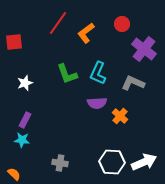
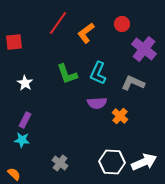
white star: rotated 21 degrees counterclockwise
gray cross: rotated 28 degrees clockwise
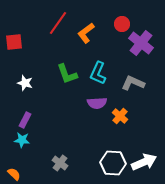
purple cross: moved 3 px left, 6 px up
white star: rotated 14 degrees counterclockwise
white hexagon: moved 1 px right, 1 px down
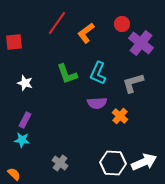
red line: moved 1 px left
gray L-shape: rotated 40 degrees counterclockwise
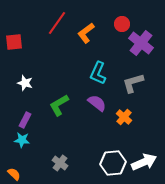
green L-shape: moved 8 px left, 31 px down; rotated 80 degrees clockwise
purple semicircle: rotated 138 degrees counterclockwise
orange cross: moved 4 px right, 1 px down
white hexagon: rotated 10 degrees counterclockwise
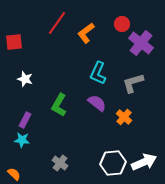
white star: moved 4 px up
green L-shape: rotated 30 degrees counterclockwise
